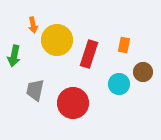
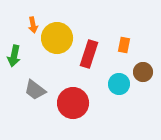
yellow circle: moved 2 px up
gray trapezoid: rotated 65 degrees counterclockwise
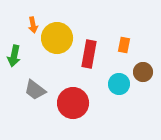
red rectangle: rotated 8 degrees counterclockwise
